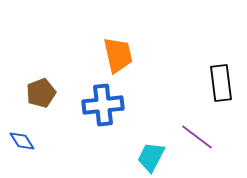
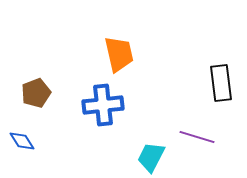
orange trapezoid: moved 1 px right, 1 px up
brown pentagon: moved 5 px left
purple line: rotated 20 degrees counterclockwise
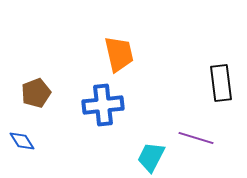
purple line: moved 1 px left, 1 px down
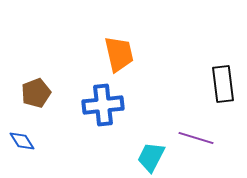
black rectangle: moved 2 px right, 1 px down
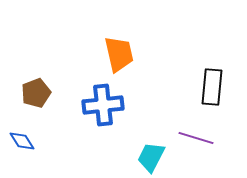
black rectangle: moved 11 px left, 3 px down; rotated 12 degrees clockwise
